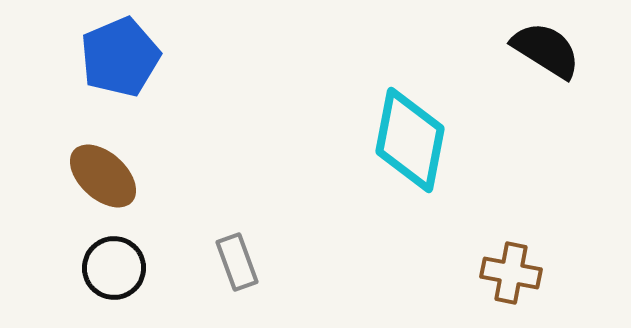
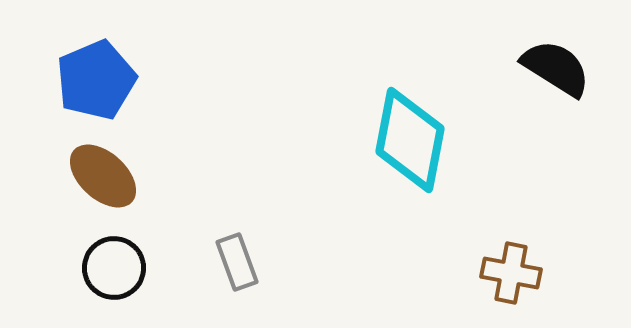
black semicircle: moved 10 px right, 18 px down
blue pentagon: moved 24 px left, 23 px down
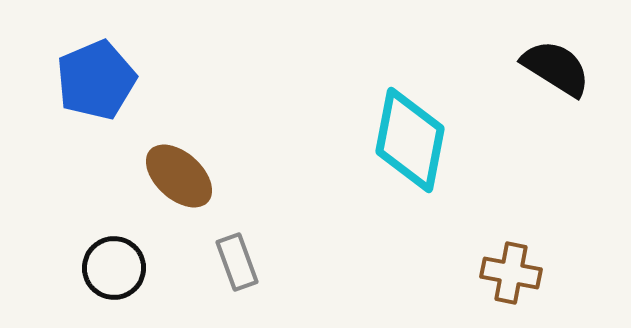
brown ellipse: moved 76 px right
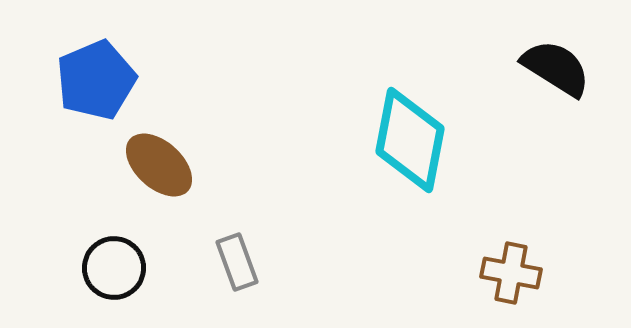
brown ellipse: moved 20 px left, 11 px up
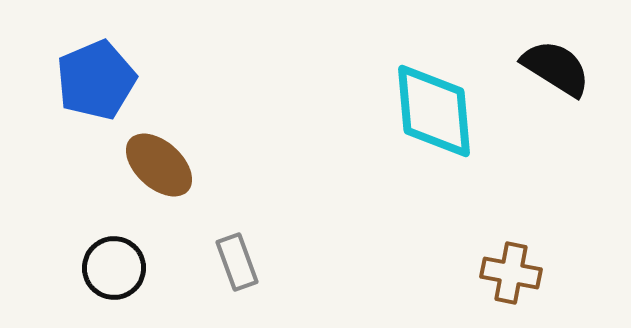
cyan diamond: moved 24 px right, 29 px up; rotated 16 degrees counterclockwise
